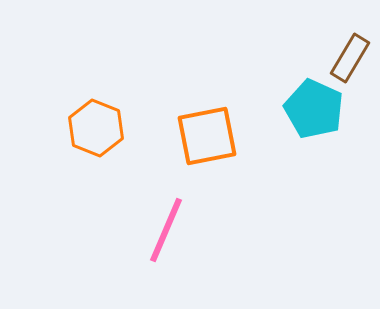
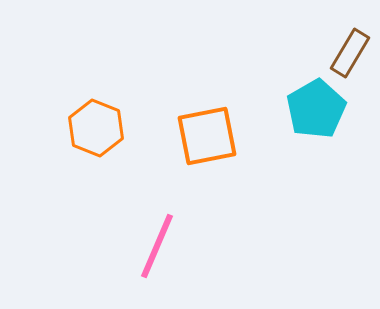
brown rectangle: moved 5 px up
cyan pentagon: moved 2 px right; rotated 18 degrees clockwise
pink line: moved 9 px left, 16 px down
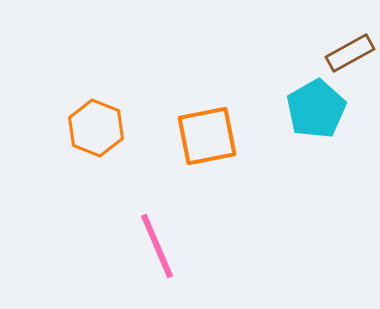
brown rectangle: rotated 30 degrees clockwise
pink line: rotated 46 degrees counterclockwise
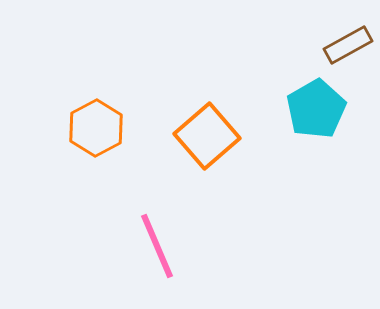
brown rectangle: moved 2 px left, 8 px up
orange hexagon: rotated 10 degrees clockwise
orange square: rotated 30 degrees counterclockwise
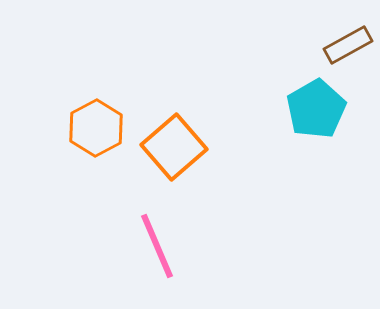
orange square: moved 33 px left, 11 px down
